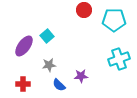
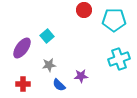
purple ellipse: moved 2 px left, 2 px down
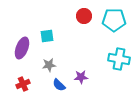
red circle: moved 6 px down
cyan square: rotated 32 degrees clockwise
purple ellipse: rotated 15 degrees counterclockwise
cyan cross: rotated 30 degrees clockwise
purple star: moved 1 px down
red cross: rotated 24 degrees counterclockwise
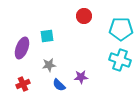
cyan pentagon: moved 7 px right, 9 px down
cyan cross: moved 1 px right, 1 px down; rotated 10 degrees clockwise
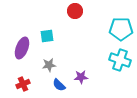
red circle: moved 9 px left, 5 px up
